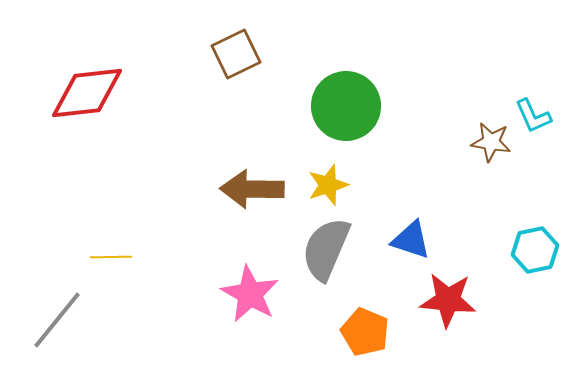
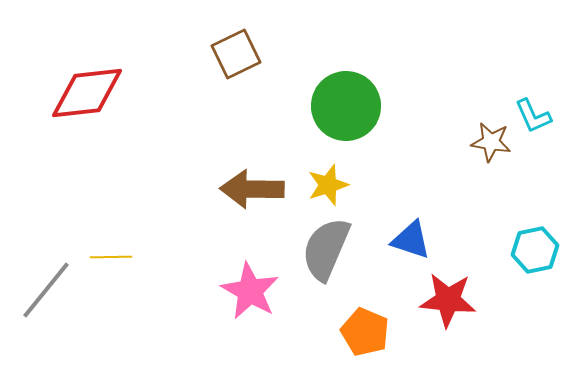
pink star: moved 3 px up
gray line: moved 11 px left, 30 px up
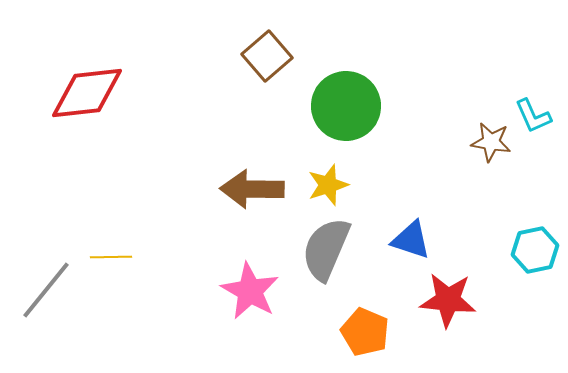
brown square: moved 31 px right, 2 px down; rotated 15 degrees counterclockwise
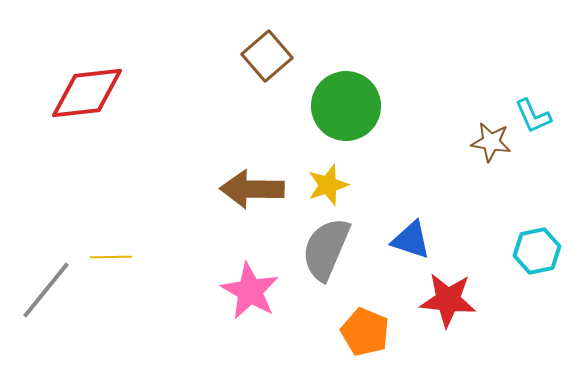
cyan hexagon: moved 2 px right, 1 px down
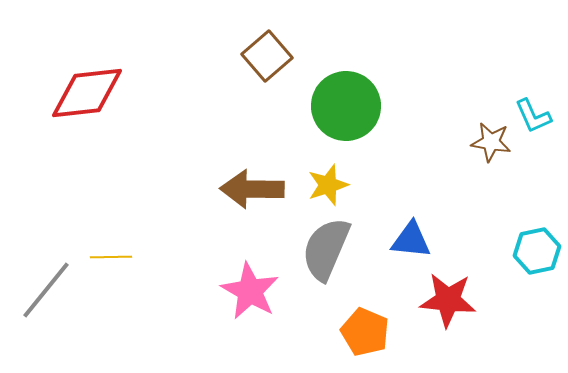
blue triangle: rotated 12 degrees counterclockwise
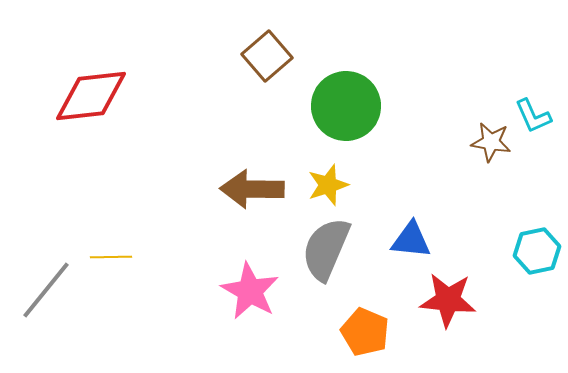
red diamond: moved 4 px right, 3 px down
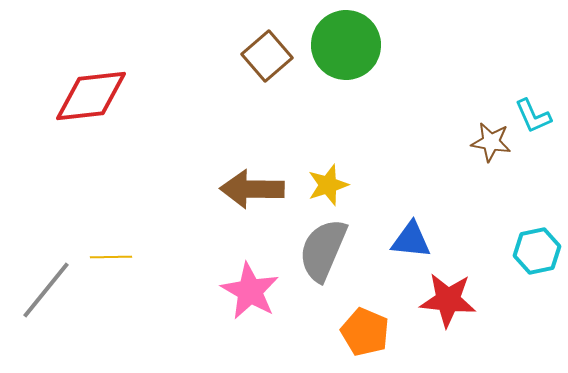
green circle: moved 61 px up
gray semicircle: moved 3 px left, 1 px down
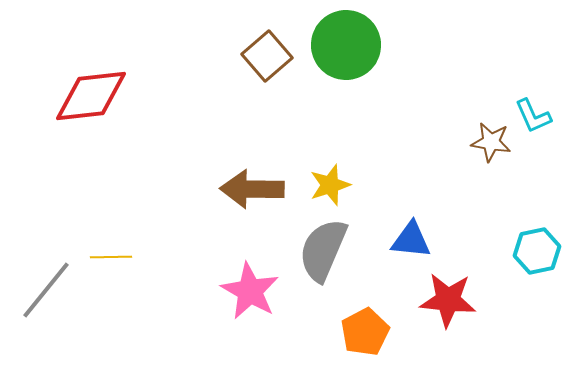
yellow star: moved 2 px right
orange pentagon: rotated 21 degrees clockwise
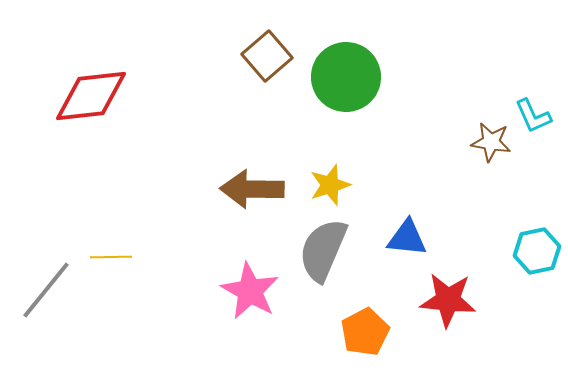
green circle: moved 32 px down
blue triangle: moved 4 px left, 2 px up
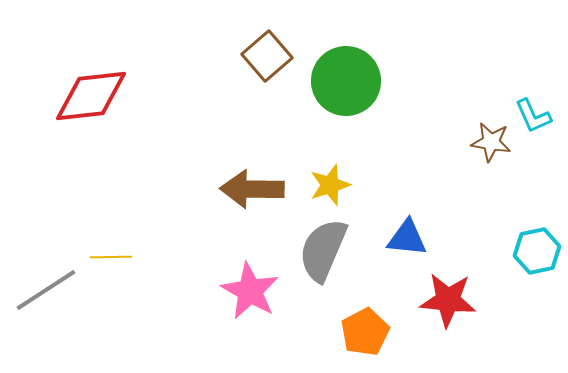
green circle: moved 4 px down
gray line: rotated 18 degrees clockwise
